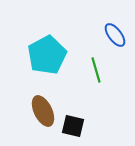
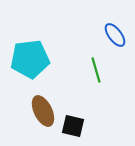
cyan pentagon: moved 17 px left, 4 px down; rotated 21 degrees clockwise
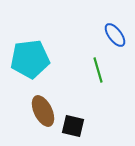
green line: moved 2 px right
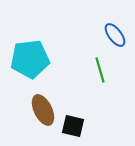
green line: moved 2 px right
brown ellipse: moved 1 px up
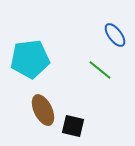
green line: rotated 35 degrees counterclockwise
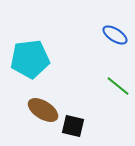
blue ellipse: rotated 20 degrees counterclockwise
green line: moved 18 px right, 16 px down
brown ellipse: rotated 32 degrees counterclockwise
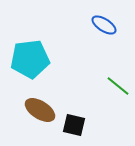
blue ellipse: moved 11 px left, 10 px up
brown ellipse: moved 3 px left
black square: moved 1 px right, 1 px up
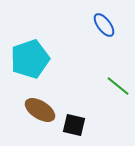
blue ellipse: rotated 20 degrees clockwise
cyan pentagon: rotated 12 degrees counterclockwise
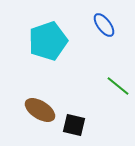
cyan pentagon: moved 18 px right, 18 px up
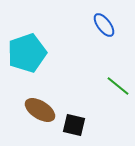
cyan pentagon: moved 21 px left, 12 px down
